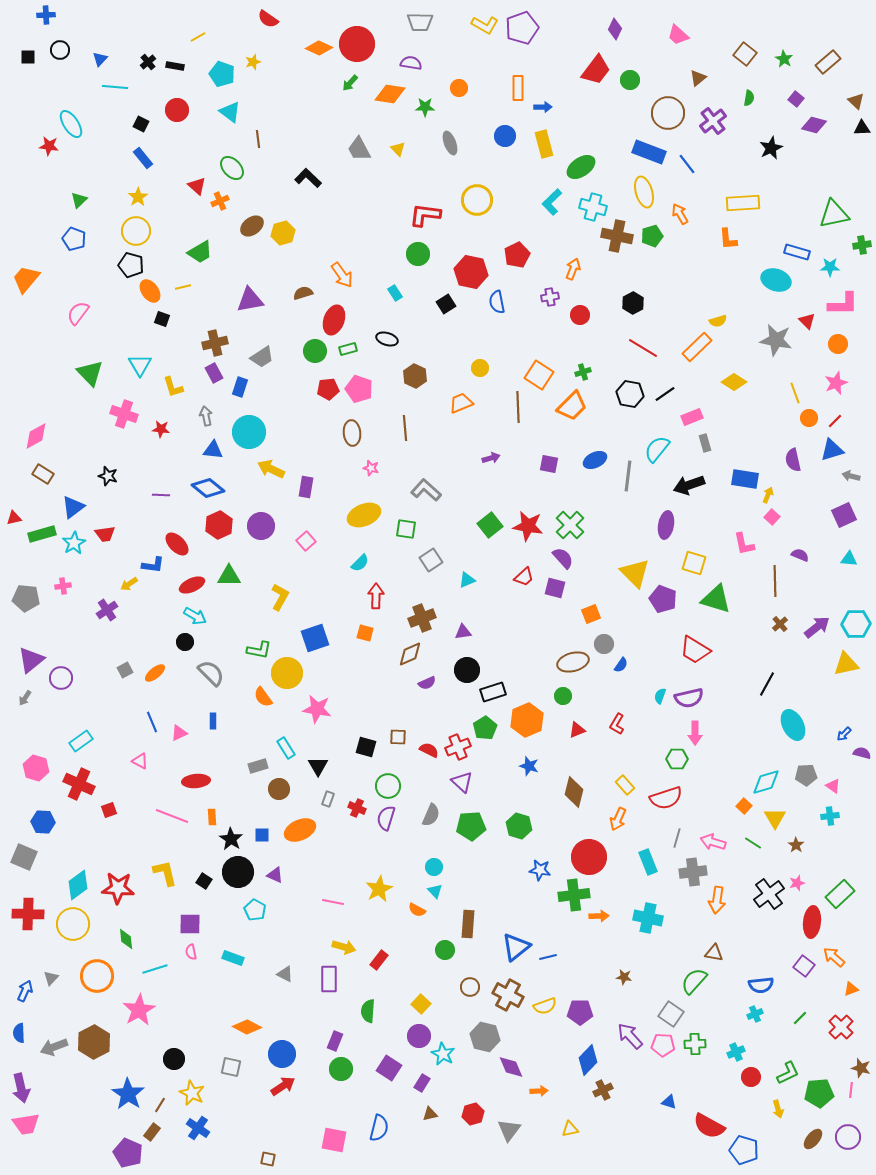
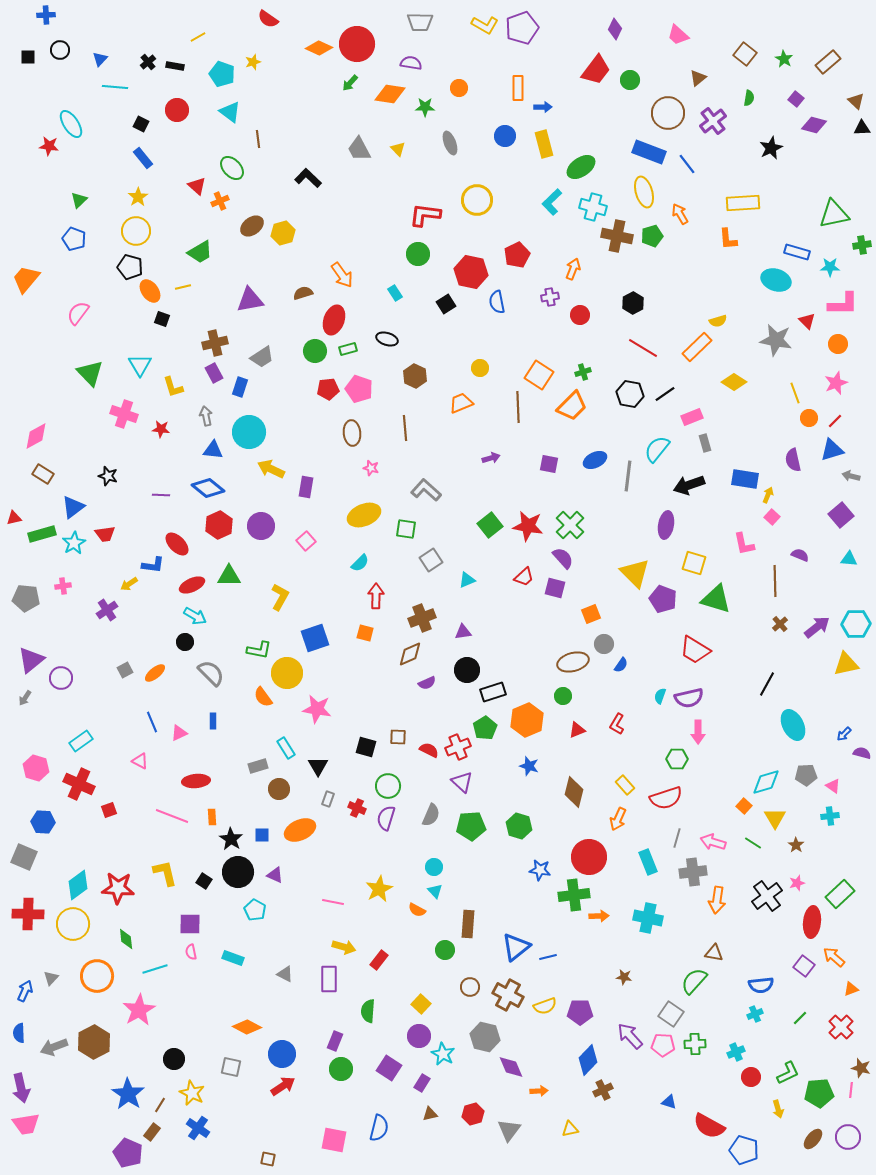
black pentagon at (131, 265): moved 1 px left, 2 px down
purple square at (844, 515): moved 3 px left; rotated 15 degrees counterclockwise
pink arrow at (695, 733): moved 3 px right, 1 px up
black cross at (769, 894): moved 2 px left, 2 px down
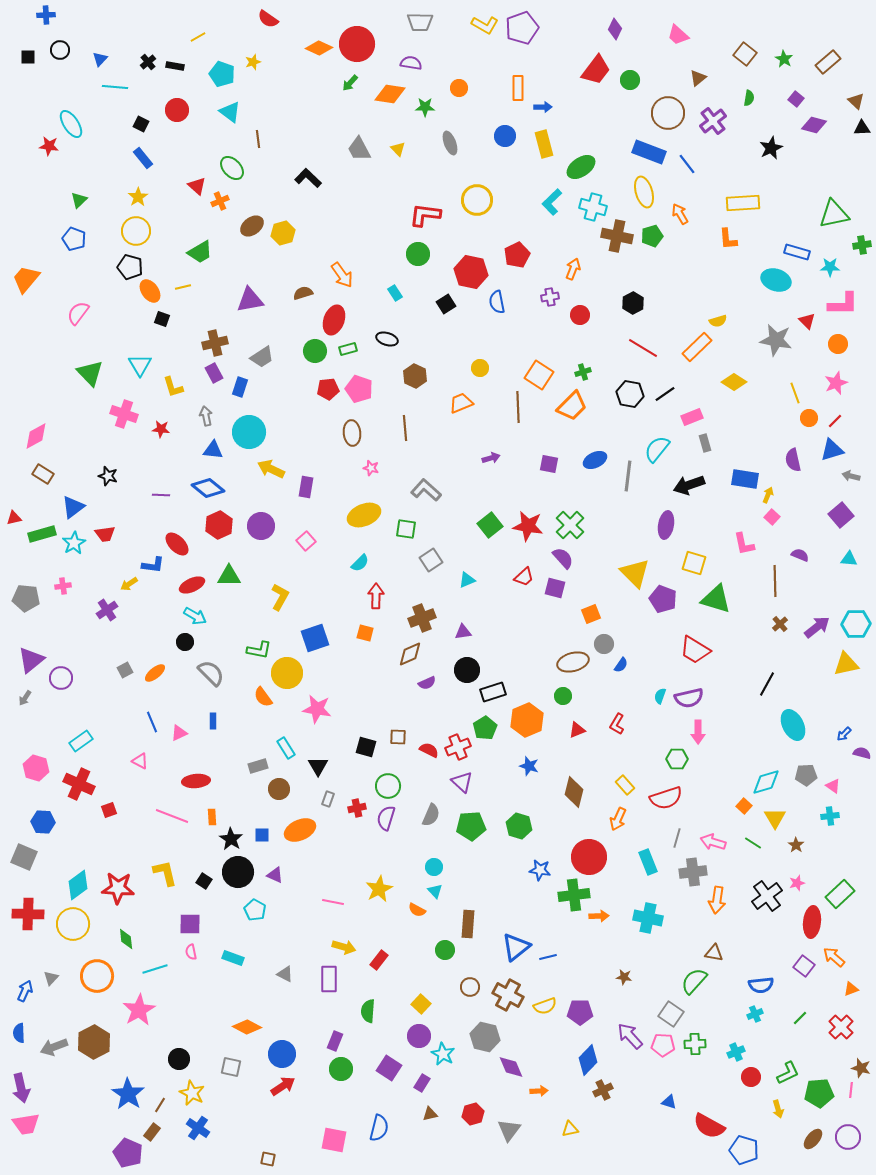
red cross at (357, 808): rotated 36 degrees counterclockwise
black circle at (174, 1059): moved 5 px right
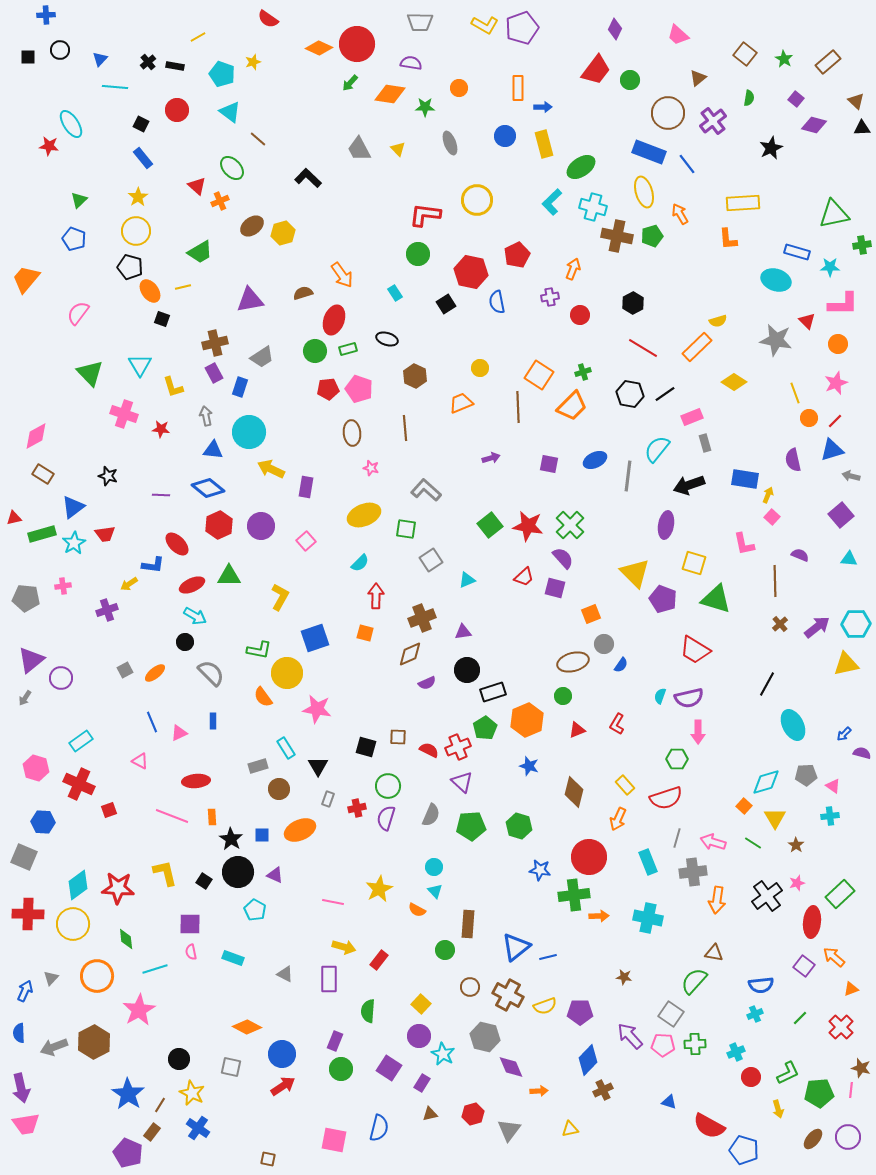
brown line at (258, 139): rotated 42 degrees counterclockwise
purple cross at (107, 610): rotated 15 degrees clockwise
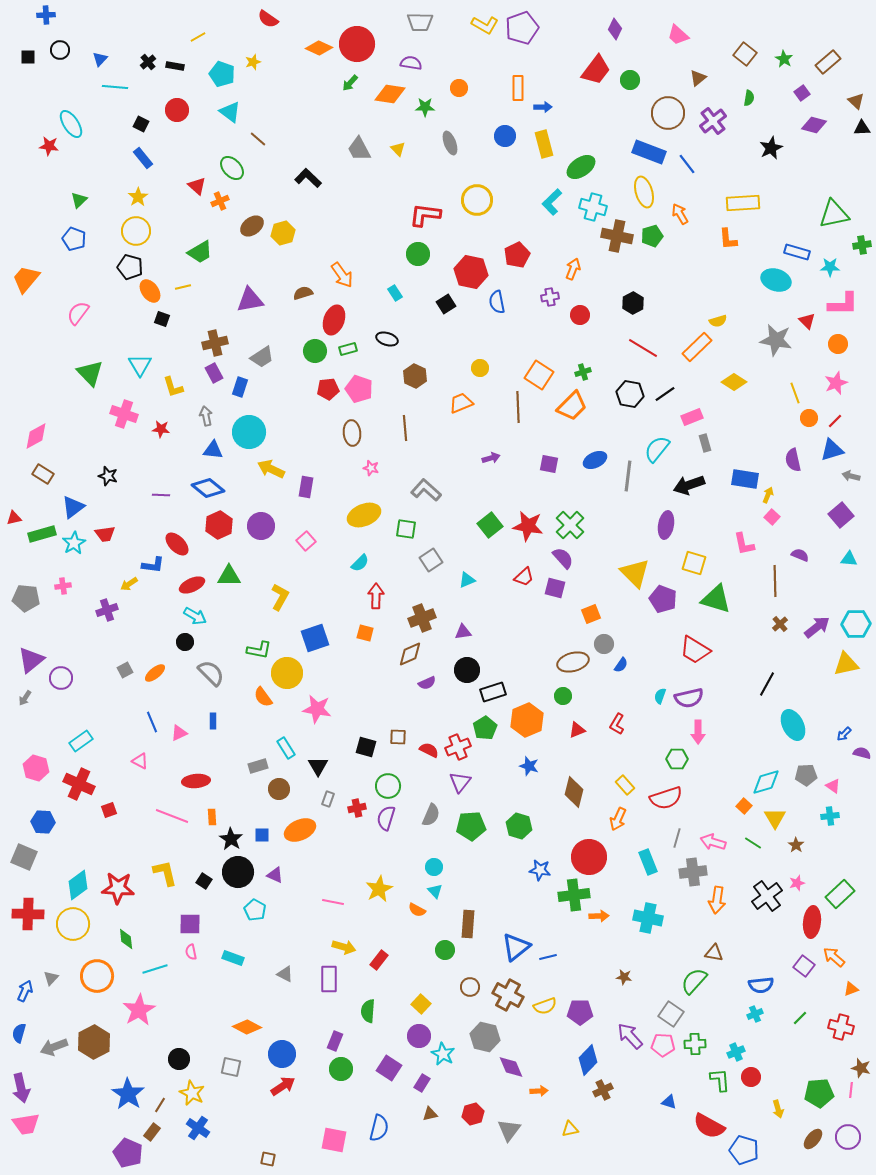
purple square at (796, 99): moved 6 px right, 6 px up; rotated 14 degrees clockwise
purple triangle at (462, 782): moved 2 px left; rotated 25 degrees clockwise
red cross at (841, 1027): rotated 30 degrees counterclockwise
blue semicircle at (19, 1033): rotated 18 degrees clockwise
green L-shape at (788, 1073): moved 68 px left, 7 px down; rotated 70 degrees counterclockwise
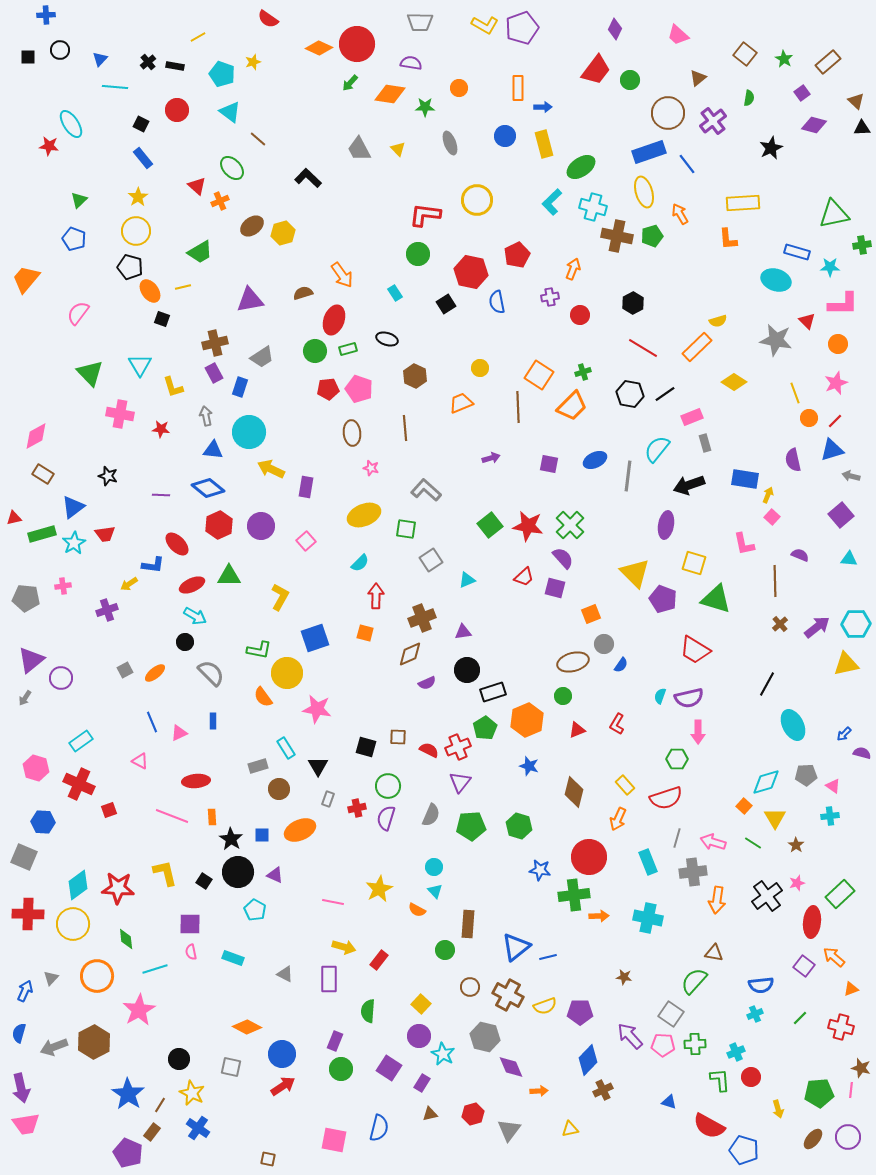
blue rectangle at (649, 152): rotated 40 degrees counterclockwise
pink cross at (124, 414): moved 4 px left; rotated 8 degrees counterclockwise
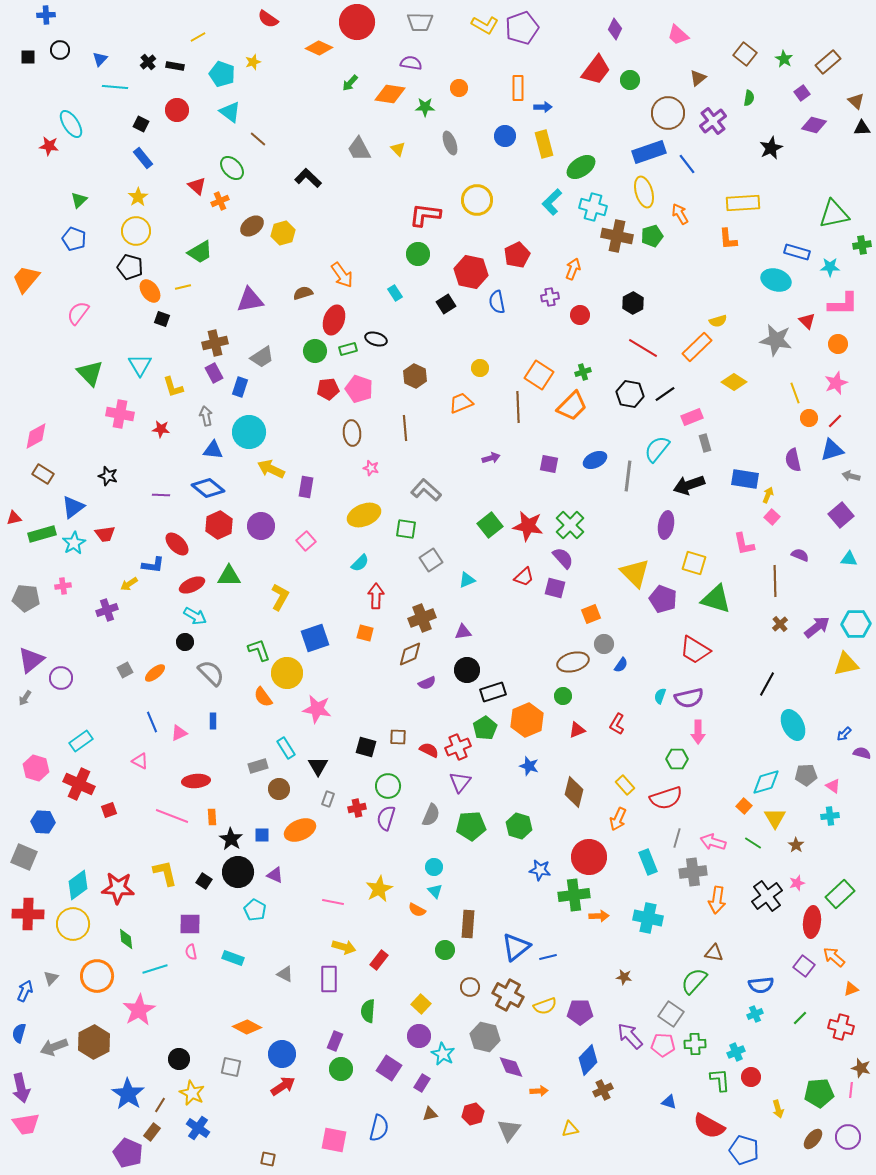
red circle at (357, 44): moved 22 px up
black ellipse at (387, 339): moved 11 px left
green L-shape at (259, 650): rotated 120 degrees counterclockwise
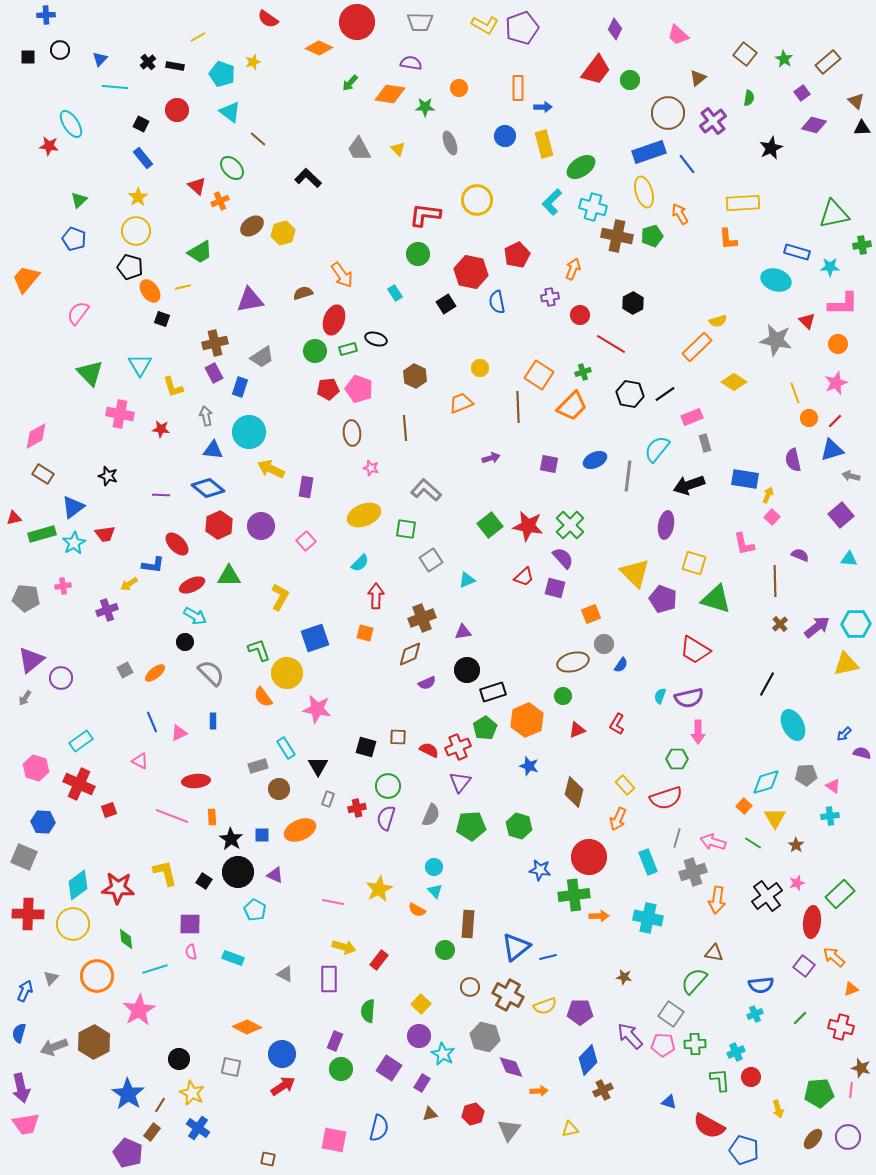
red line at (643, 348): moved 32 px left, 4 px up
gray cross at (693, 872): rotated 12 degrees counterclockwise
